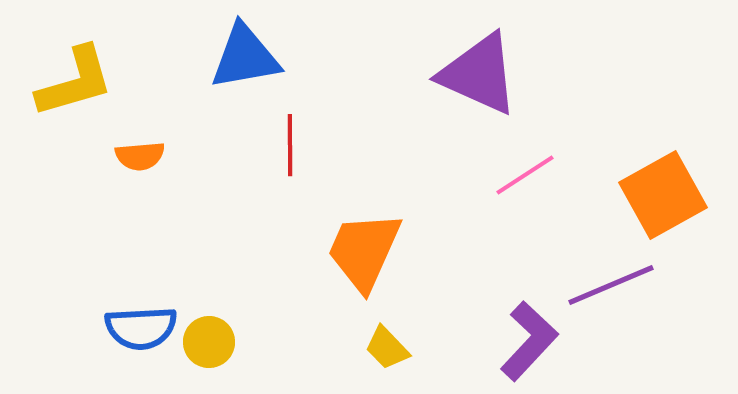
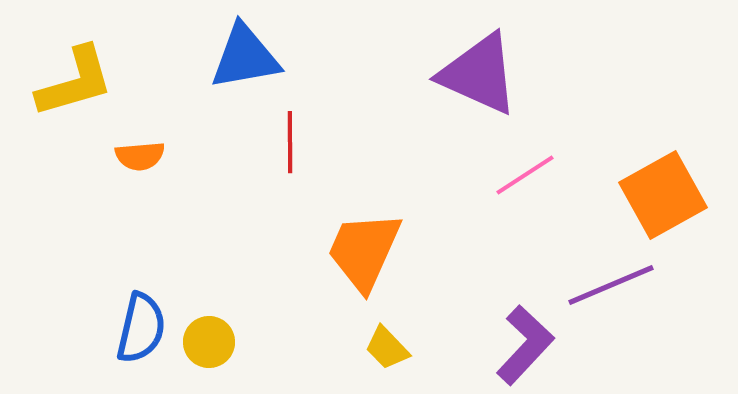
red line: moved 3 px up
blue semicircle: rotated 74 degrees counterclockwise
purple L-shape: moved 4 px left, 4 px down
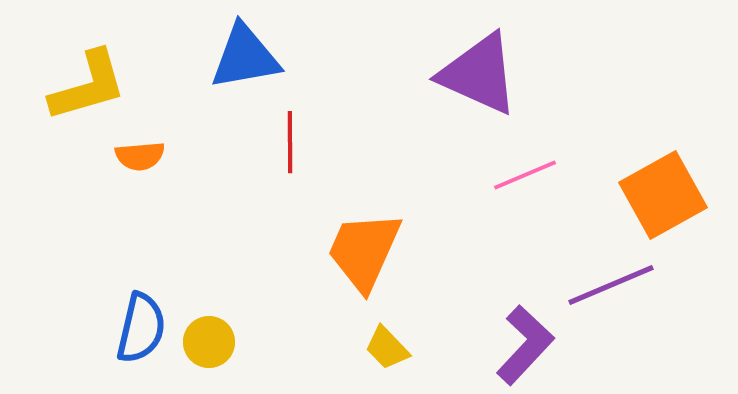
yellow L-shape: moved 13 px right, 4 px down
pink line: rotated 10 degrees clockwise
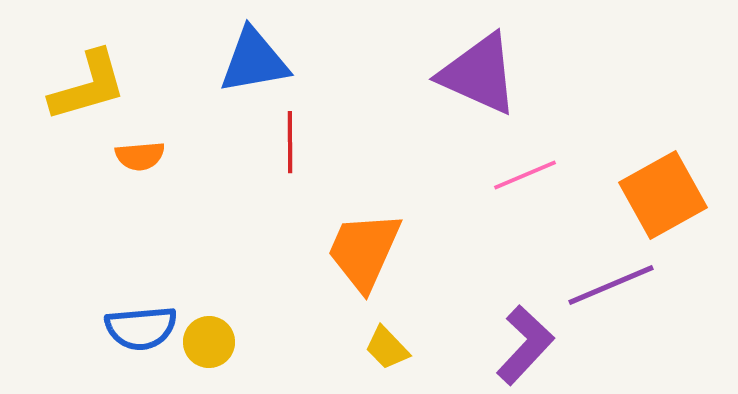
blue triangle: moved 9 px right, 4 px down
blue semicircle: rotated 72 degrees clockwise
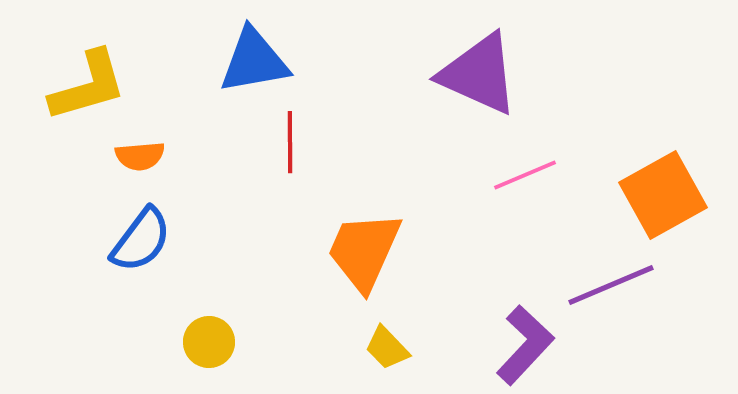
blue semicircle: moved 88 px up; rotated 48 degrees counterclockwise
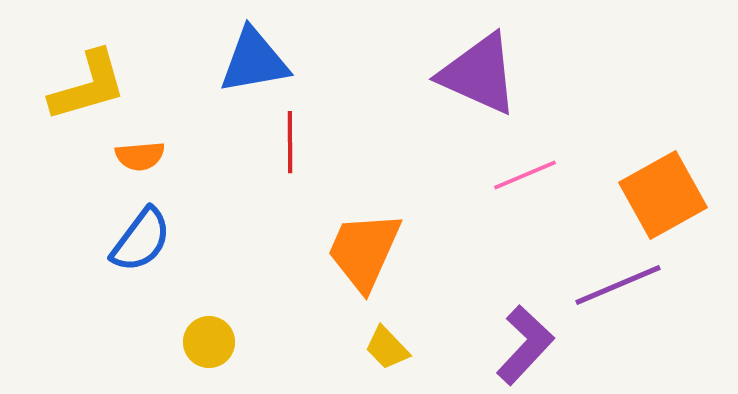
purple line: moved 7 px right
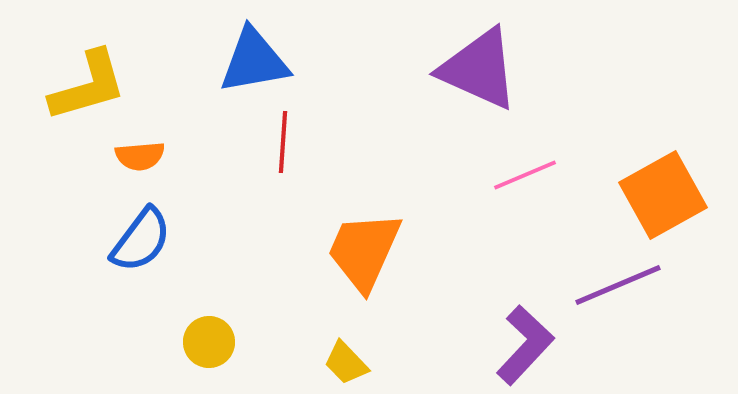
purple triangle: moved 5 px up
red line: moved 7 px left; rotated 4 degrees clockwise
yellow trapezoid: moved 41 px left, 15 px down
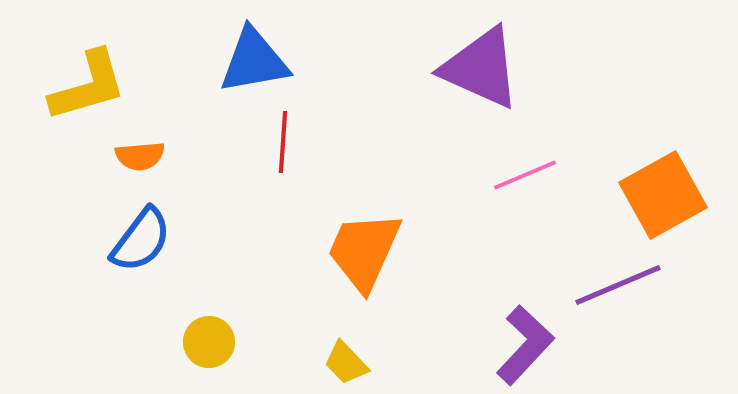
purple triangle: moved 2 px right, 1 px up
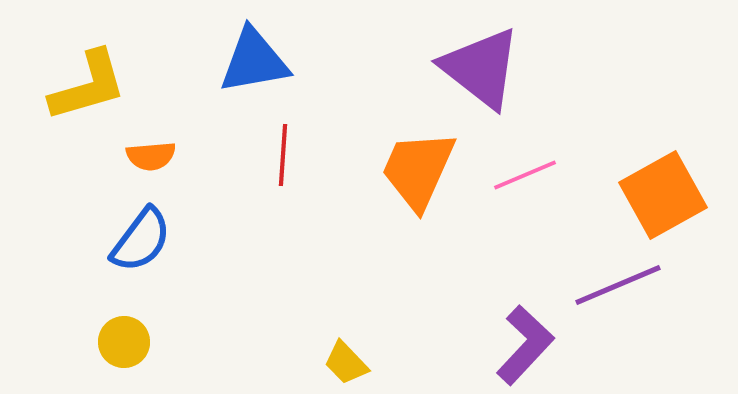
purple triangle: rotated 14 degrees clockwise
red line: moved 13 px down
orange semicircle: moved 11 px right
orange trapezoid: moved 54 px right, 81 px up
yellow circle: moved 85 px left
